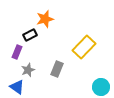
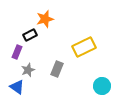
yellow rectangle: rotated 20 degrees clockwise
cyan circle: moved 1 px right, 1 px up
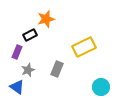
orange star: moved 1 px right
cyan circle: moved 1 px left, 1 px down
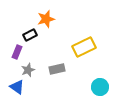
gray rectangle: rotated 56 degrees clockwise
cyan circle: moved 1 px left
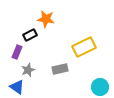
orange star: rotated 24 degrees clockwise
gray rectangle: moved 3 px right
